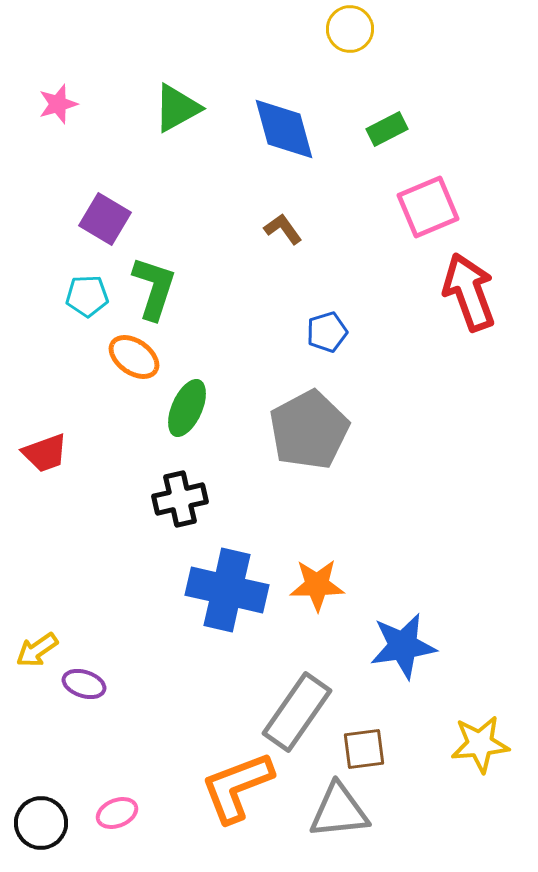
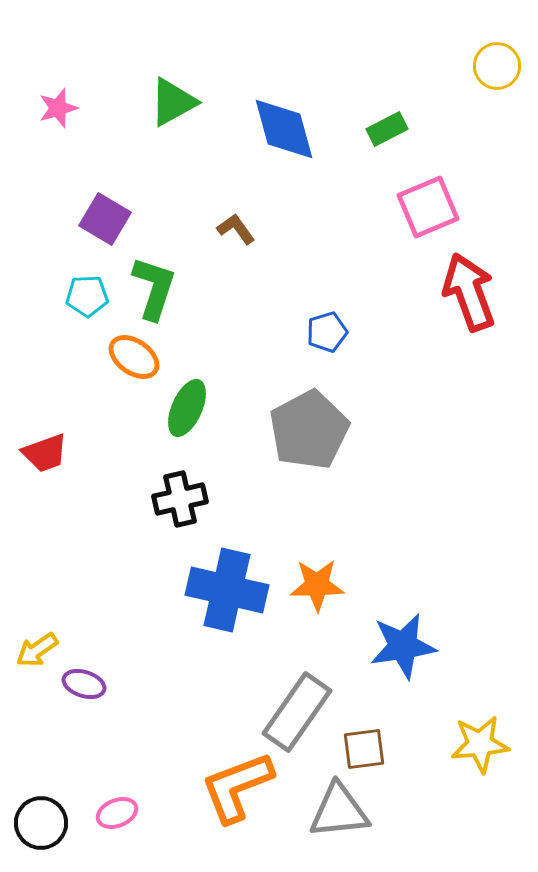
yellow circle: moved 147 px right, 37 px down
pink star: moved 4 px down
green triangle: moved 4 px left, 6 px up
brown L-shape: moved 47 px left
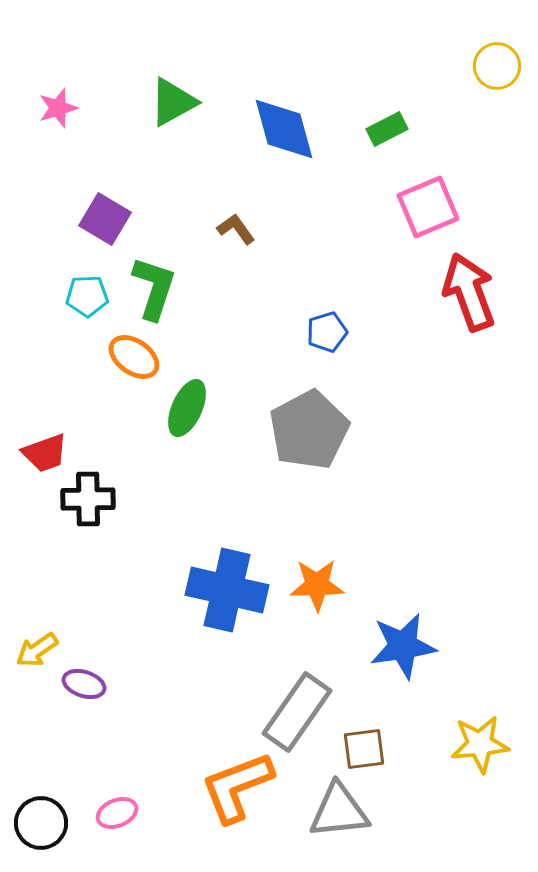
black cross: moved 92 px left; rotated 12 degrees clockwise
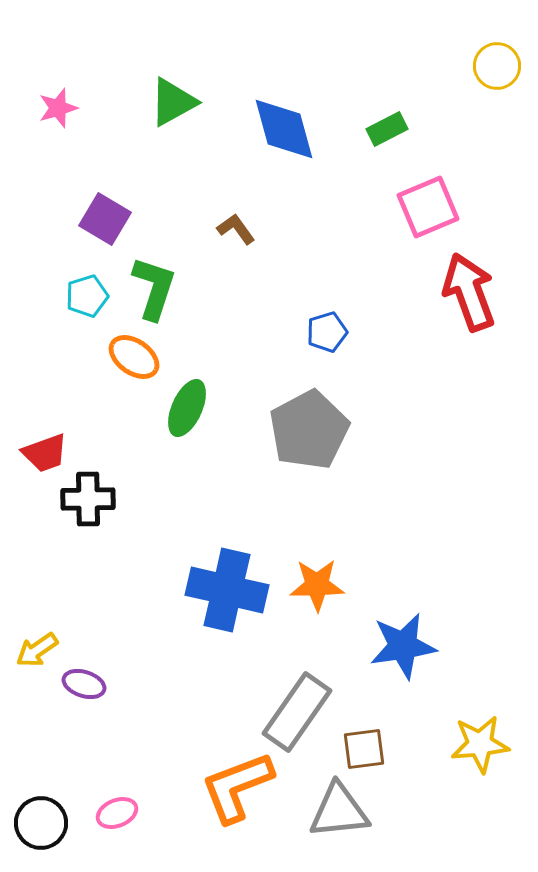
cyan pentagon: rotated 15 degrees counterclockwise
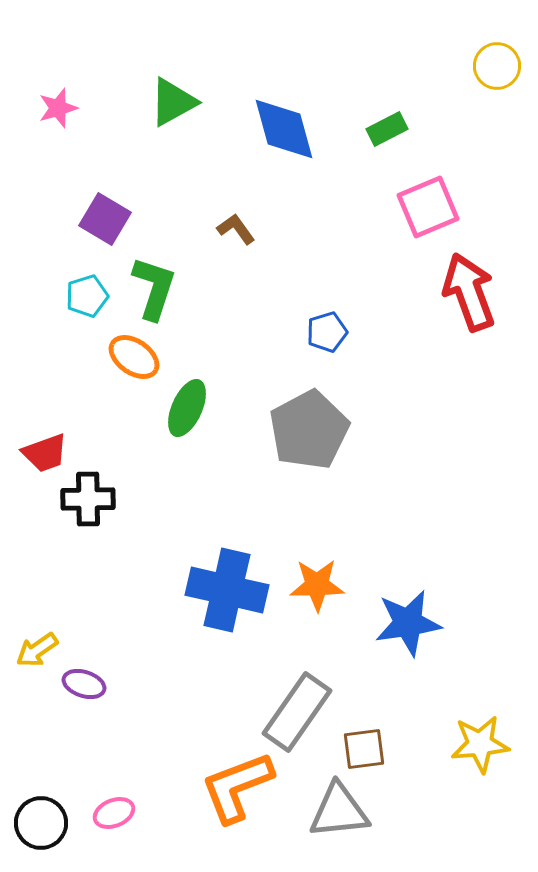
blue star: moved 5 px right, 23 px up
pink ellipse: moved 3 px left
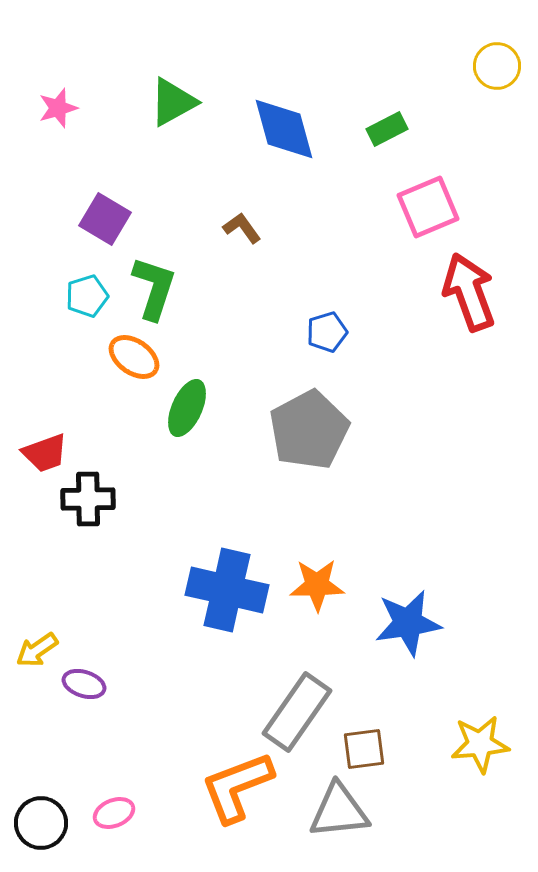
brown L-shape: moved 6 px right, 1 px up
